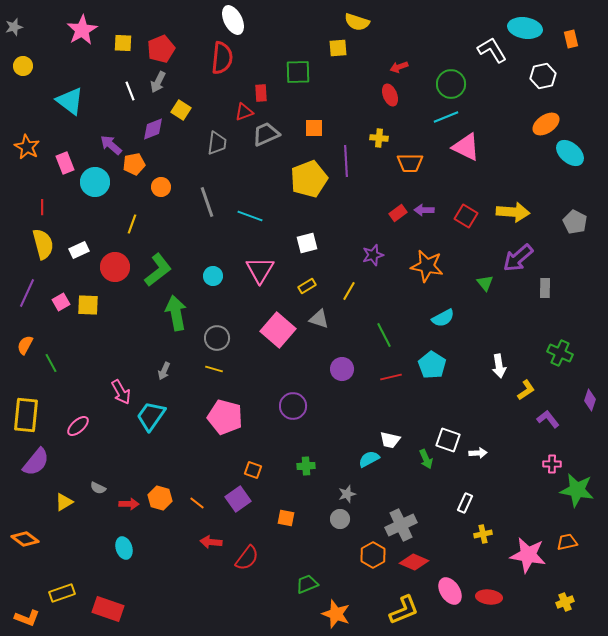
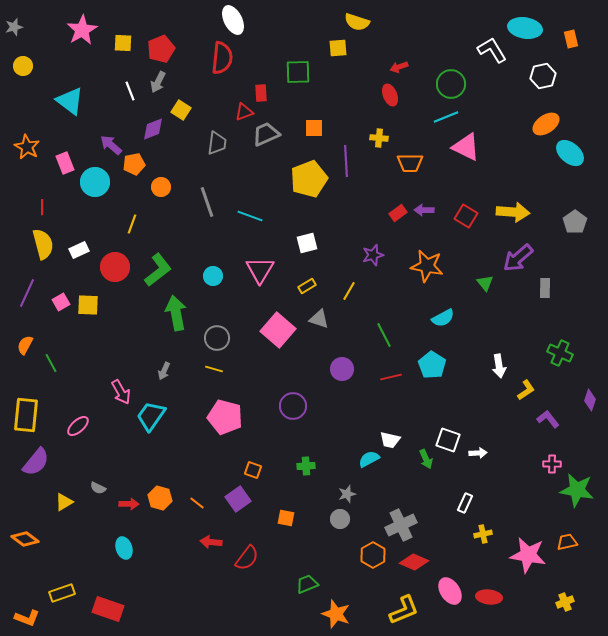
gray pentagon at (575, 222): rotated 10 degrees clockwise
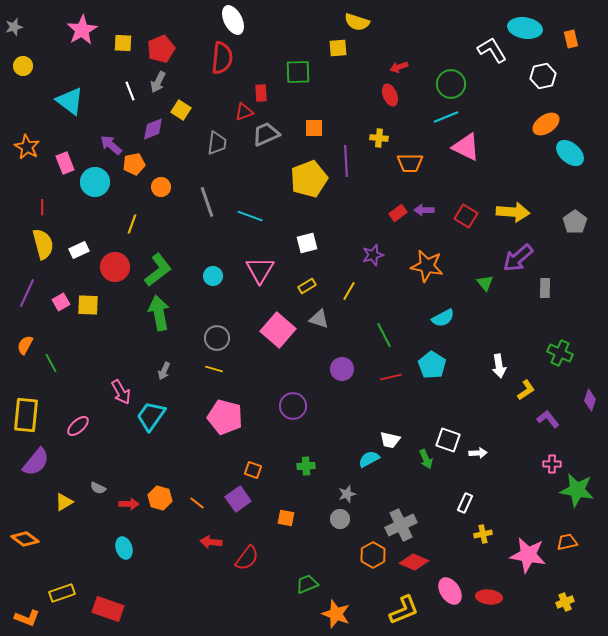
green arrow at (176, 313): moved 17 px left
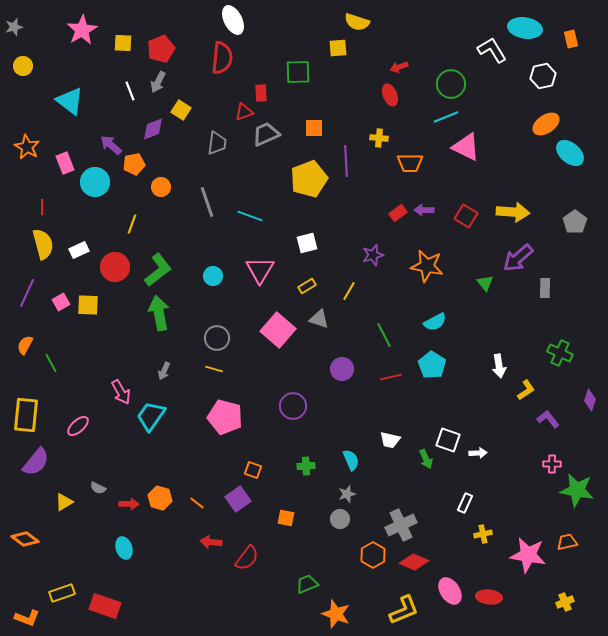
cyan semicircle at (443, 318): moved 8 px left, 4 px down
cyan semicircle at (369, 459): moved 18 px left, 1 px down; rotated 95 degrees clockwise
red rectangle at (108, 609): moved 3 px left, 3 px up
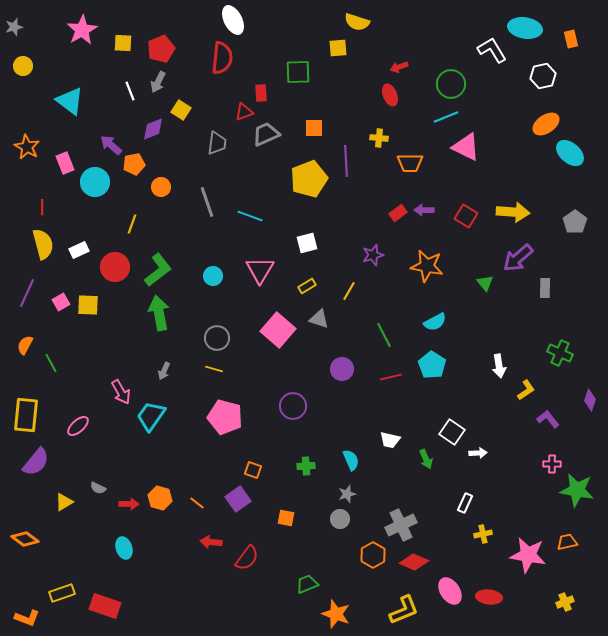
white square at (448, 440): moved 4 px right, 8 px up; rotated 15 degrees clockwise
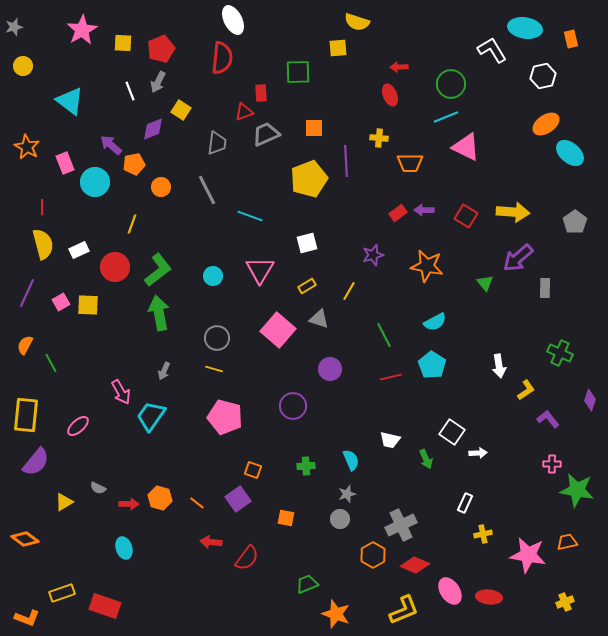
red arrow at (399, 67): rotated 18 degrees clockwise
gray line at (207, 202): moved 12 px up; rotated 8 degrees counterclockwise
purple circle at (342, 369): moved 12 px left
red diamond at (414, 562): moved 1 px right, 3 px down
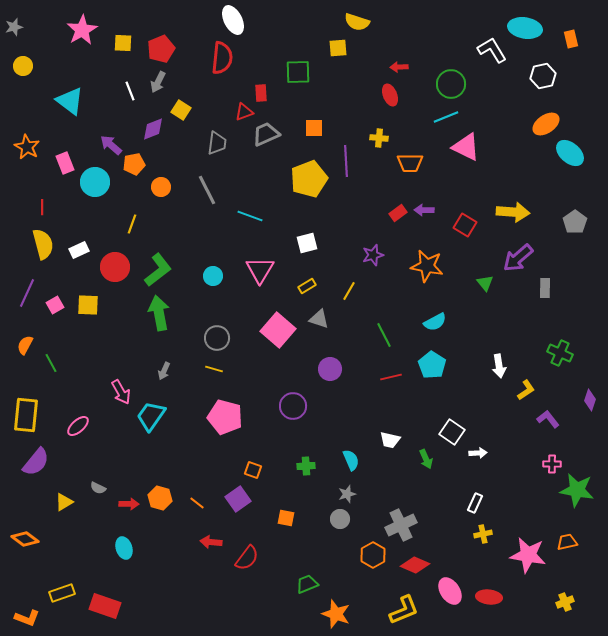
red square at (466, 216): moved 1 px left, 9 px down
pink square at (61, 302): moved 6 px left, 3 px down
white rectangle at (465, 503): moved 10 px right
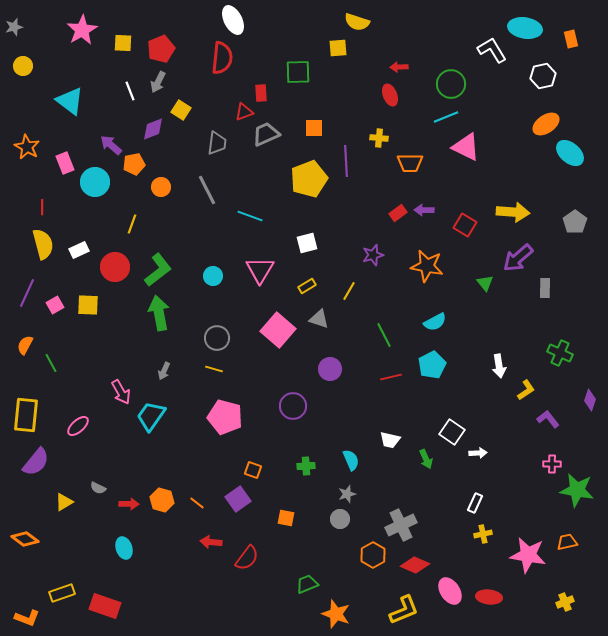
cyan pentagon at (432, 365): rotated 12 degrees clockwise
orange hexagon at (160, 498): moved 2 px right, 2 px down
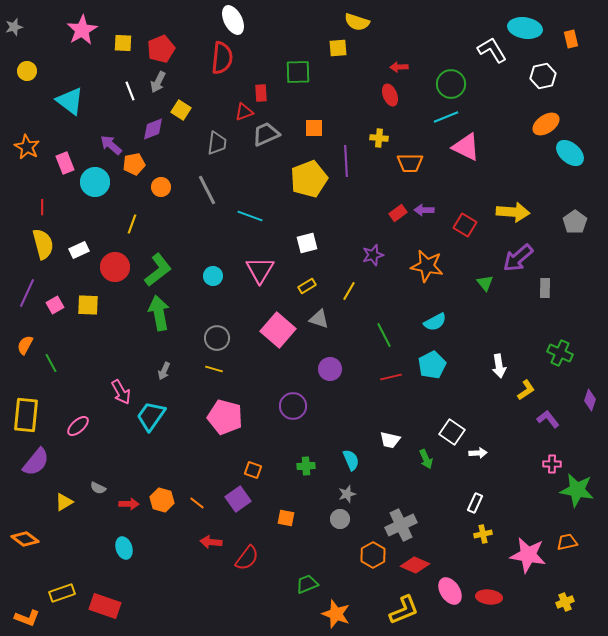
yellow circle at (23, 66): moved 4 px right, 5 px down
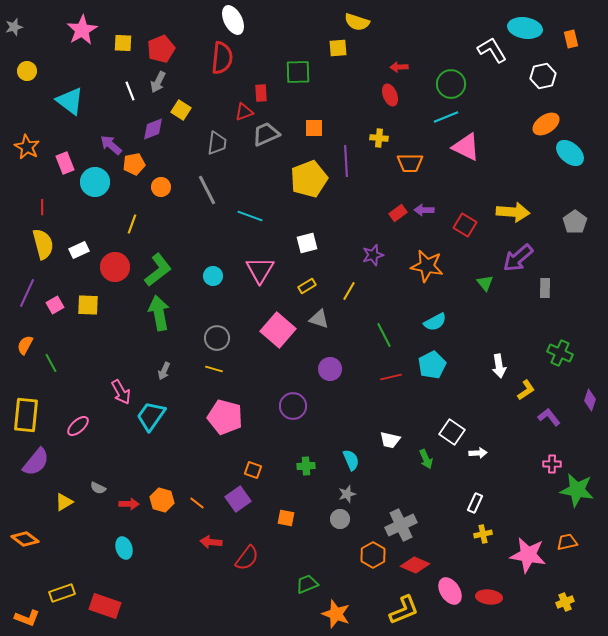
purple L-shape at (548, 419): moved 1 px right, 2 px up
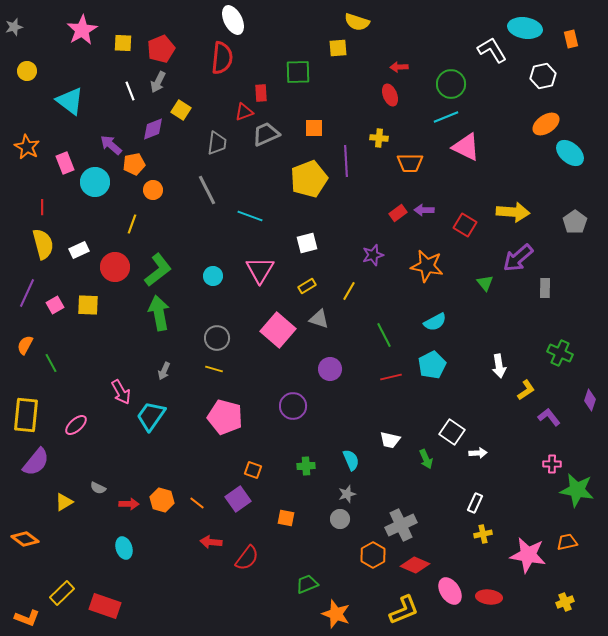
orange circle at (161, 187): moved 8 px left, 3 px down
pink ellipse at (78, 426): moved 2 px left, 1 px up
yellow rectangle at (62, 593): rotated 25 degrees counterclockwise
